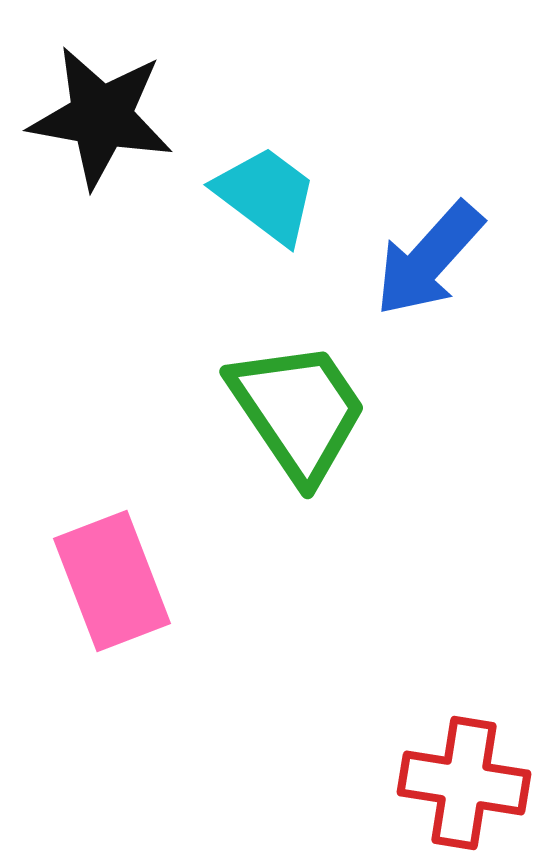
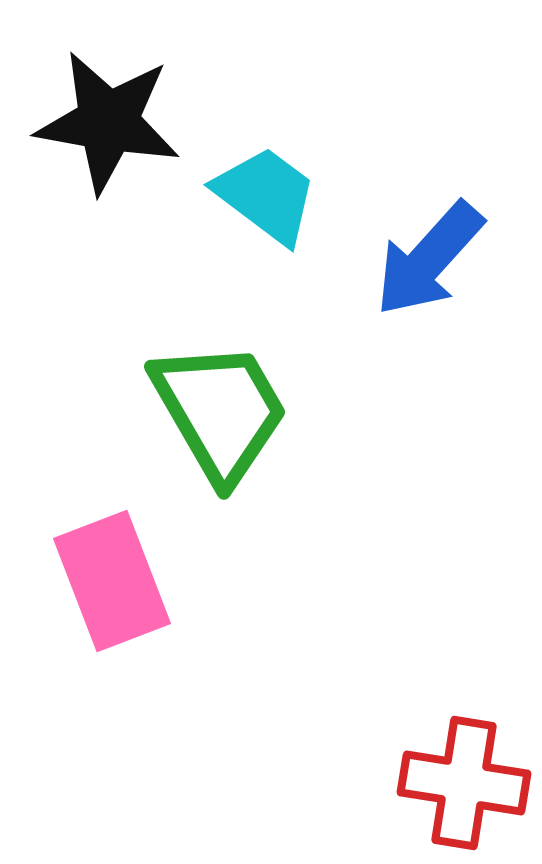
black star: moved 7 px right, 5 px down
green trapezoid: moved 78 px left; rotated 4 degrees clockwise
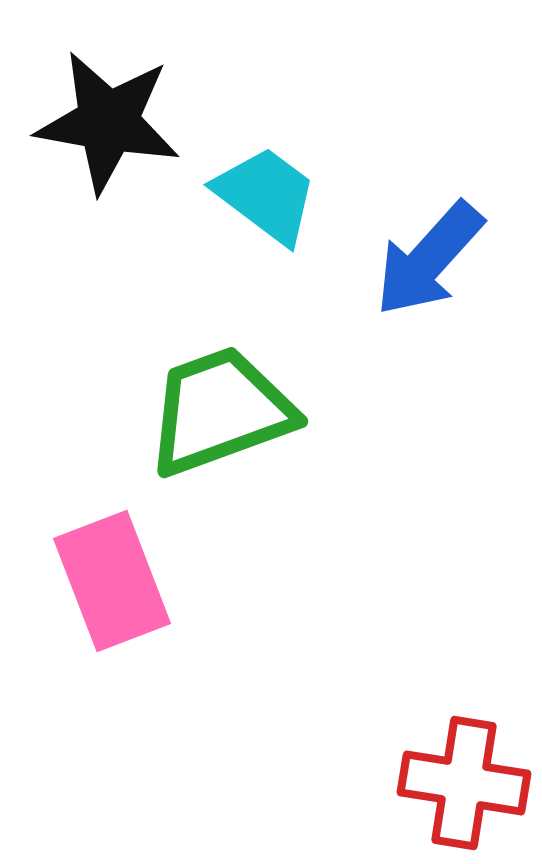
green trapezoid: rotated 80 degrees counterclockwise
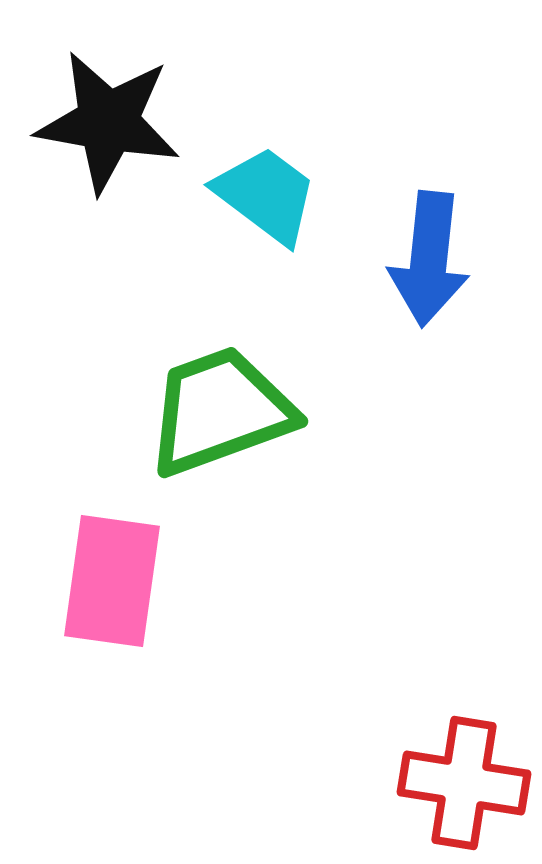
blue arrow: rotated 36 degrees counterclockwise
pink rectangle: rotated 29 degrees clockwise
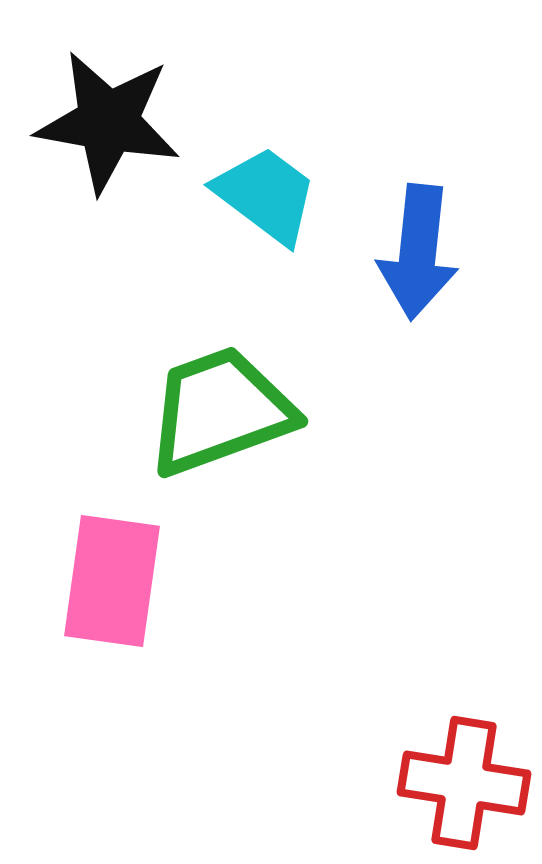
blue arrow: moved 11 px left, 7 px up
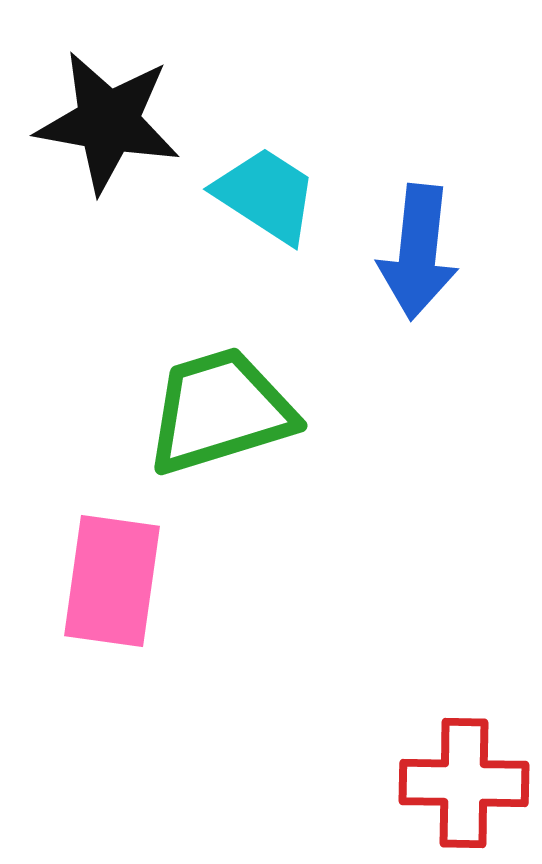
cyan trapezoid: rotated 4 degrees counterclockwise
green trapezoid: rotated 3 degrees clockwise
red cross: rotated 8 degrees counterclockwise
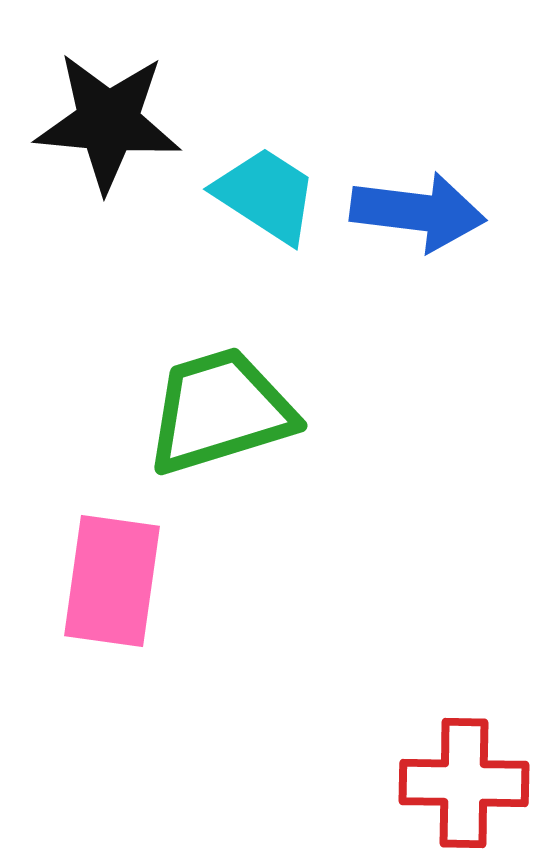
black star: rotated 5 degrees counterclockwise
blue arrow: moved 40 px up; rotated 89 degrees counterclockwise
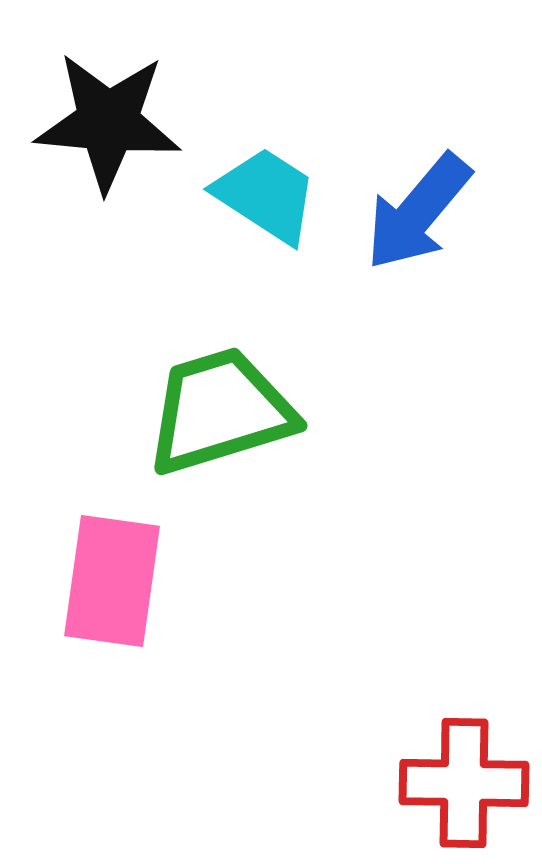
blue arrow: rotated 123 degrees clockwise
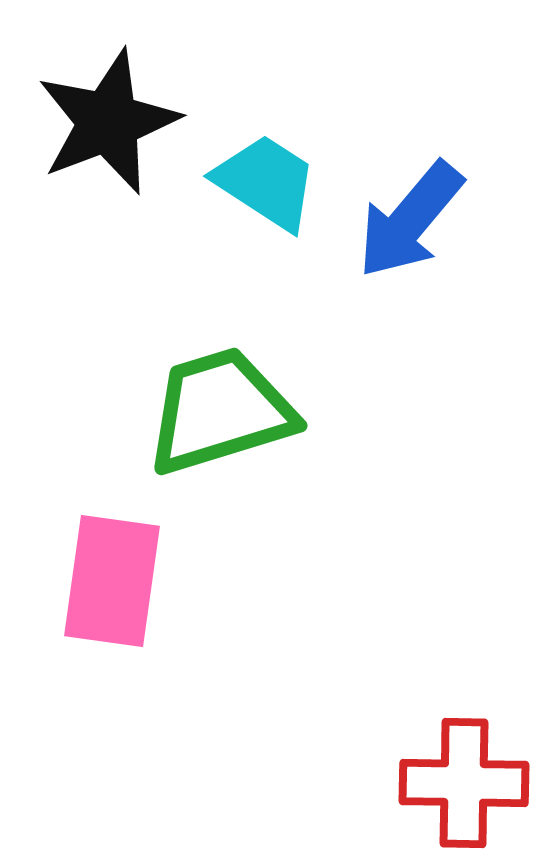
black star: rotated 26 degrees counterclockwise
cyan trapezoid: moved 13 px up
blue arrow: moved 8 px left, 8 px down
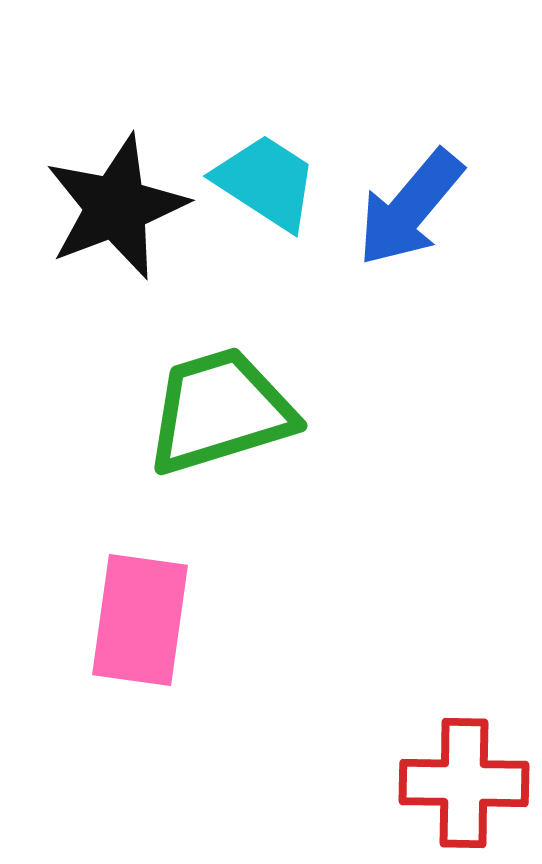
black star: moved 8 px right, 85 px down
blue arrow: moved 12 px up
pink rectangle: moved 28 px right, 39 px down
